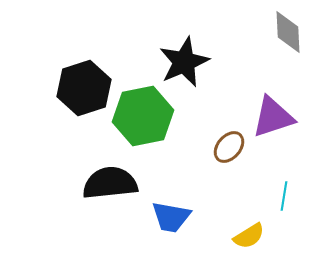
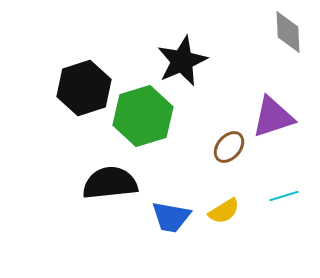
black star: moved 2 px left, 1 px up
green hexagon: rotated 6 degrees counterclockwise
cyan line: rotated 64 degrees clockwise
yellow semicircle: moved 25 px left, 25 px up
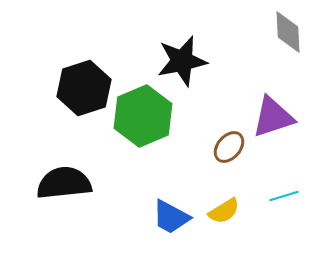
black star: rotated 12 degrees clockwise
green hexagon: rotated 6 degrees counterclockwise
black semicircle: moved 46 px left
blue trapezoid: rotated 18 degrees clockwise
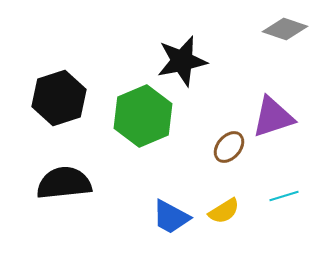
gray diamond: moved 3 px left, 3 px up; rotated 69 degrees counterclockwise
black hexagon: moved 25 px left, 10 px down
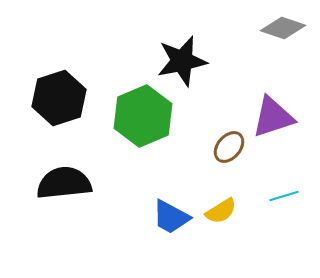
gray diamond: moved 2 px left, 1 px up
yellow semicircle: moved 3 px left
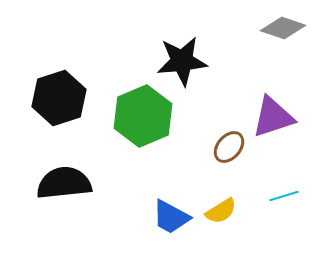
black star: rotated 6 degrees clockwise
